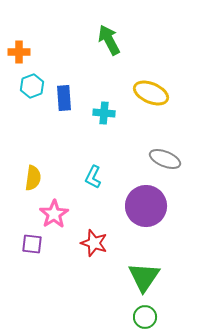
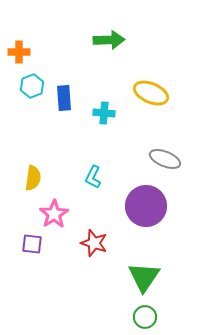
green arrow: rotated 116 degrees clockwise
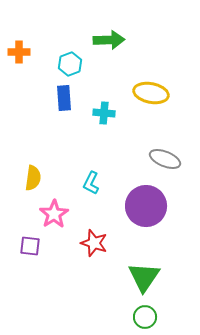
cyan hexagon: moved 38 px right, 22 px up
yellow ellipse: rotated 12 degrees counterclockwise
cyan L-shape: moved 2 px left, 6 px down
purple square: moved 2 px left, 2 px down
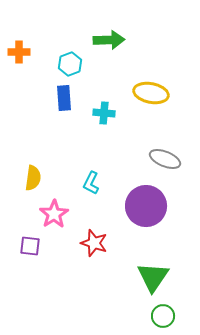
green triangle: moved 9 px right
green circle: moved 18 px right, 1 px up
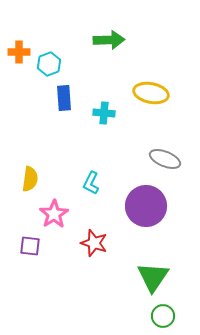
cyan hexagon: moved 21 px left
yellow semicircle: moved 3 px left, 1 px down
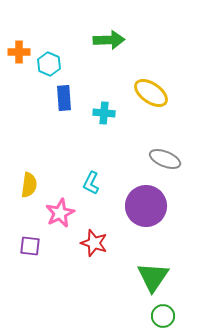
cyan hexagon: rotated 15 degrees counterclockwise
yellow ellipse: rotated 24 degrees clockwise
yellow semicircle: moved 1 px left, 6 px down
pink star: moved 6 px right, 1 px up; rotated 8 degrees clockwise
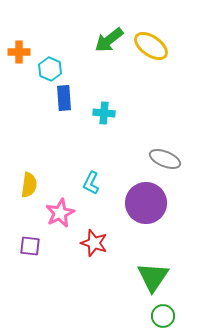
green arrow: rotated 144 degrees clockwise
cyan hexagon: moved 1 px right, 5 px down
yellow ellipse: moved 47 px up
purple circle: moved 3 px up
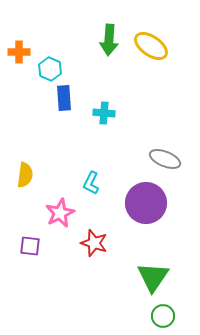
green arrow: rotated 48 degrees counterclockwise
yellow semicircle: moved 4 px left, 10 px up
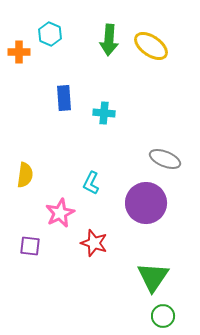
cyan hexagon: moved 35 px up
